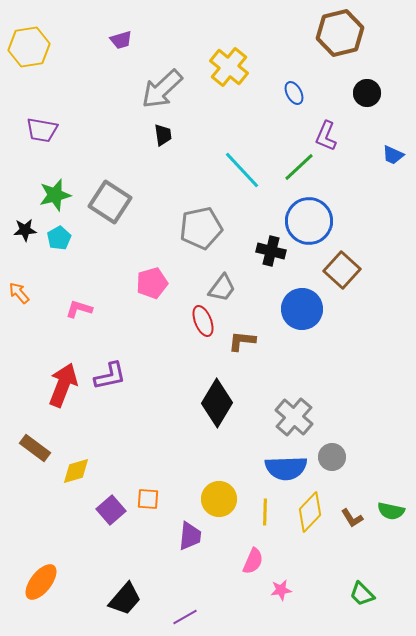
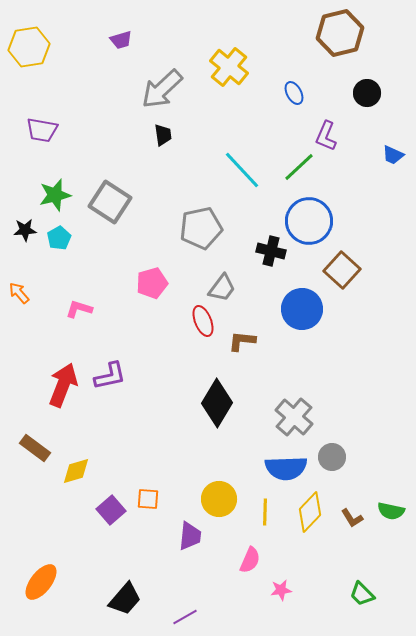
pink semicircle at (253, 561): moved 3 px left, 1 px up
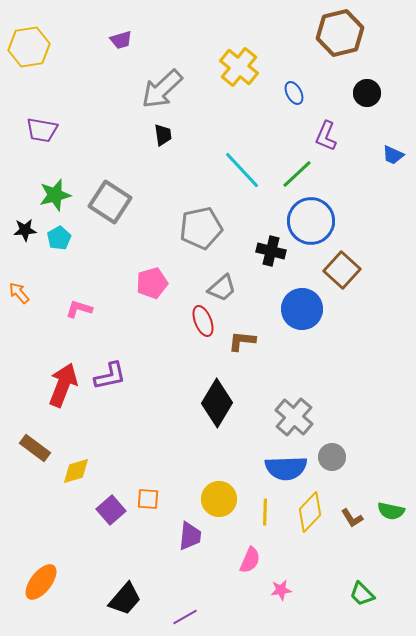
yellow cross at (229, 67): moved 10 px right
green line at (299, 167): moved 2 px left, 7 px down
blue circle at (309, 221): moved 2 px right
gray trapezoid at (222, 288): rotated 12 degrees clockwise
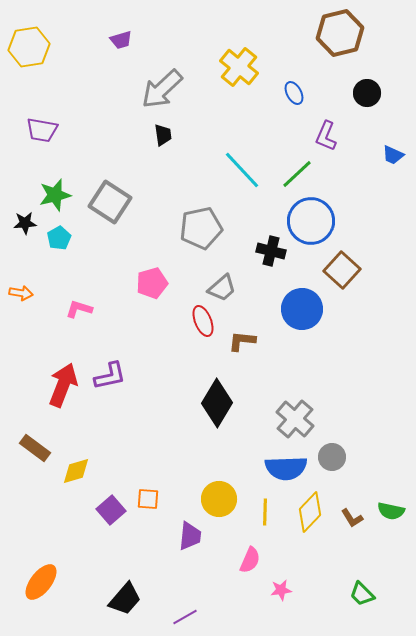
black star at (25, 230): moved 7 px up
orange arrow at (19, 293): moved 2 px right; rotated 140 degrees clockwise
gray cross at (294, 417): moved 1 px right, 2 px down
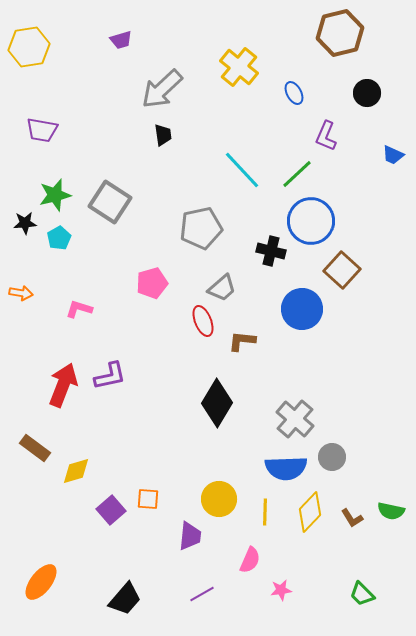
purple line at (185, 617): moved 17 px right, 23 px up
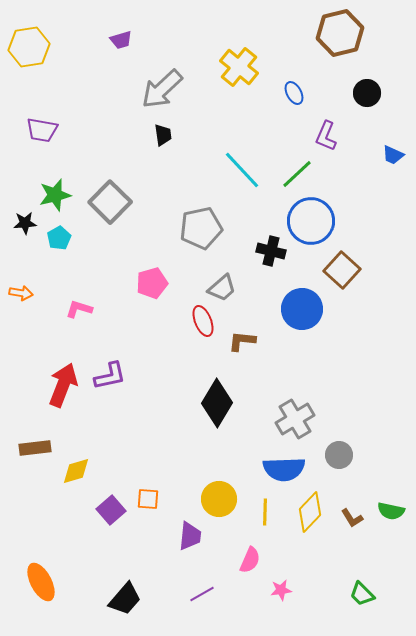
gray square at (110, 202): rotated 12 degrees clockwise
gray cross at (295, 419): rotated 18 degrees clockwise
brown rectangle at (35, 448): rotated 44 degrees counterclockwise
gray circle at (332, 457): moved 7 px right, 2 px up
blue semicircle at (286, 468): moved 2 px left, 1 px down
orange ellipse at (41, 582): rotated 66 degrees counterclockwise
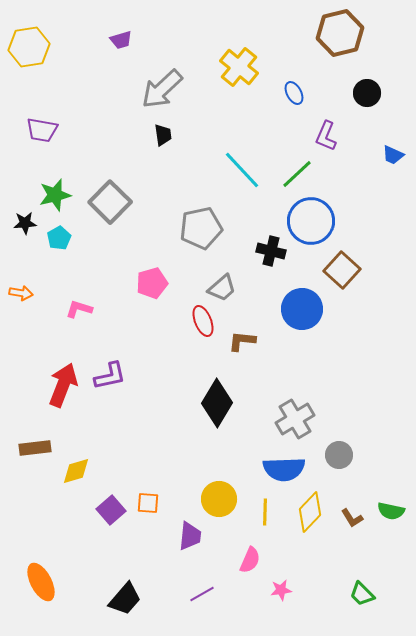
orange square at (148, 499): moved 4 px down
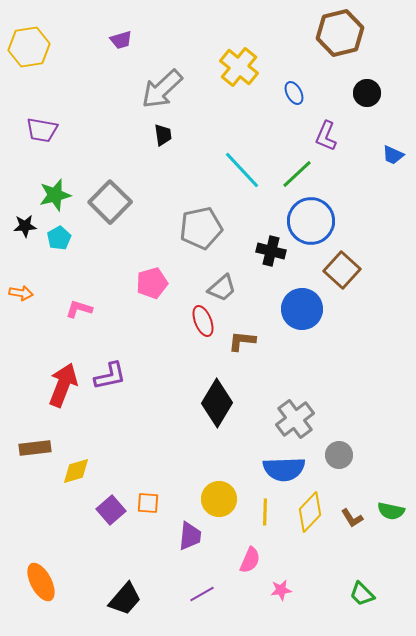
black star at (25, 223): moved 3 px down
gray cross at (295, 419): rotated 6 degrees counterclockwise
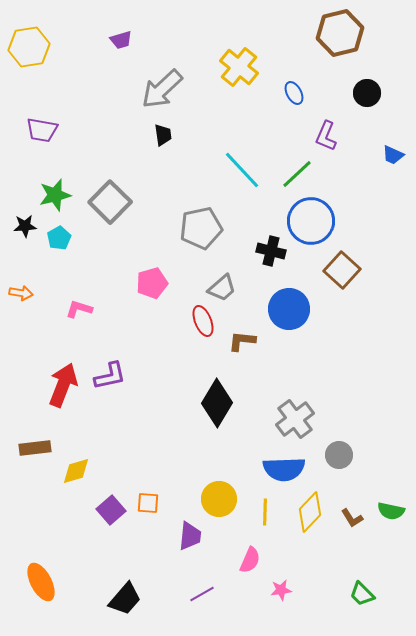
blue circle at (302, 309): moved 13 px left
